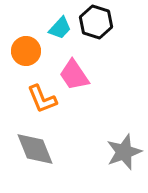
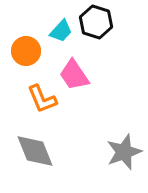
cyan trapezoid: moved 1 px right, 3 px down
gray diamond: moved 2 px down
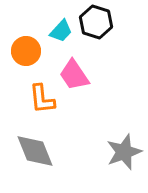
orange L-shape: rotated 16 degrees clockwise
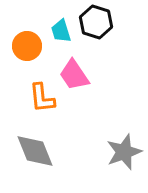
cyan trapezoid: rotated 120 degrees clockwise
orange circle: moved 1 px right, 5 px up
orange L-shape: moved 1 px up
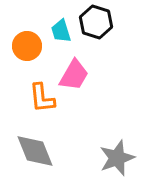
pink trapezoid: rotated 116 degrees counterclockwise
gray star: moved 7 px left, 6 px down
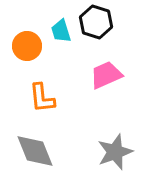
pink trapezoid: moved 32 px right; rotated 144 degrees counterclockwise
gray star: moved 2 px left, 6 px up
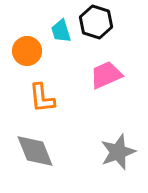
orange circle: moved 5 px down
gray star: moved 3 px right
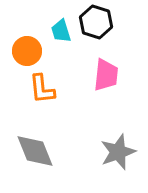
pink trapezoid: rotated 120 degrees clockwise
orange L-shape: moved 9 px up
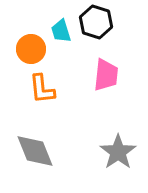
orange circle: moved 4 px right, 2 px up
gray star: rotated 15 degrees counterclockwise
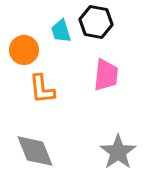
black hexagon: rotated 8 degrees counterclockwise
orange circle: moved 7 px left, 1 px down
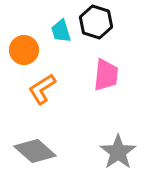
black hexagon: rotated 8 degrees clockwise
orange L-shape: rotated 64 degrees clockwise
gray diamond: rotated 27 degrees counterclockwise
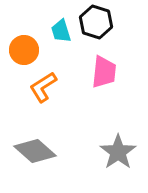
pink trapezoid: moved 2 px left, 3 px up
orange L-shape: moved 1 px right, 2 px up
